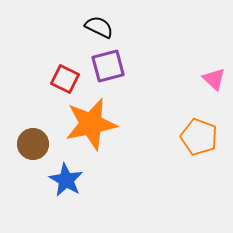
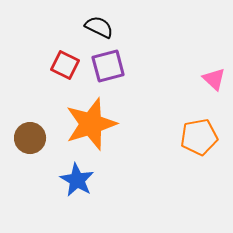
red square: moved 14 px up
orange star: rotated 6 degrees counterclockwise
orange pentagon: rotated 30 degrees counterclockwise
brown circle: moved 3 px left, 6 px up
blue star: moved 11 px right
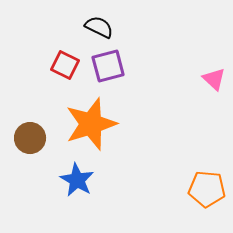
orange pentagon: moved 8 px right, 52 px down; rotated 15 degrees clockwise
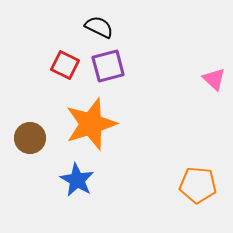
orange pentagon: moved 9 px left, 4 px up
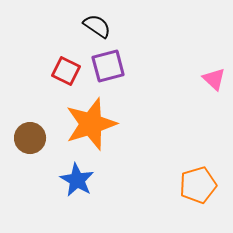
black semicircle: moved 2 px left, 1 px up; rotated 8 degrees clockwise
red square: moved 1 px right, 6 px down
orange pentagon: rotated 21 degrees counterclockwise
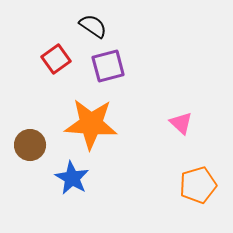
black semicircle: moved 4 px left
red square: moved 10 px left, 12 px up; rotated 28 degrees clockwise
pink triangle: moved 33 px left, 44 px down
orange star: rotated 22 degrees clockwise
brown circle: moved 7 px down
blue star: moved 5 px left, 2 px up
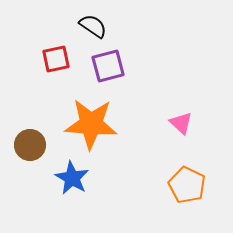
red square: rotated 24 degrees clockwise
orange pentagon: moved 11 px left; rotated 30 degrees counterclockwise
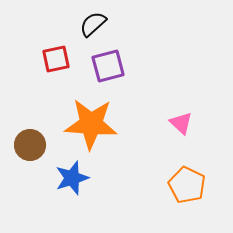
black semicircle: moved 2 px up; rotated 76 degrees counterclockwise
blue star: rotated 24 degrees clockwise
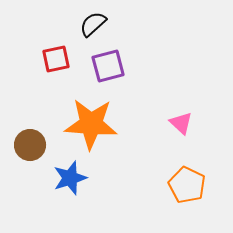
blue star: moved 2 px left
